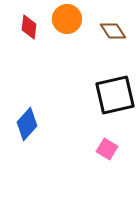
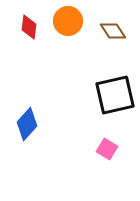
orange circle: moved 1 px right, 2 px down
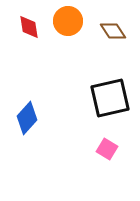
red diamond: rotated 15 degrees counterclockwise
black square: moved 5 px left, 3 px down
blue diamond: moved 6 px up
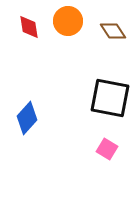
black square: rotated 24 degrees clockwise
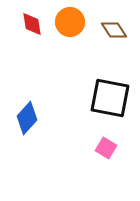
orange circle: moved 2 px right, 1 px down
red diamond: moved 3 px right, 3 px up
brown diamond: moved 1 px right, 1 px up
pink square: moved 1 px left, 1 px up
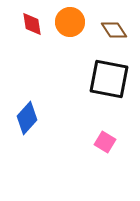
black square: moved 1 px left, 19 px up
pink square: moved 1 px left, 6 px up
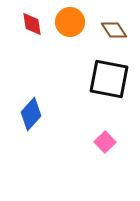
blue diamond: moved 4 px right, 4 px up
pink square: rotated 15 degrees clockwise
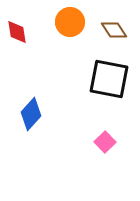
red diamond: moved 15 px left, 8 px down
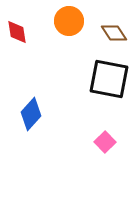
orange circle: moved 1 px left, 1 px up
brown diamond: moved 3 px down
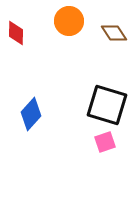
red diamond: moved 1 px left, 1 px down; rotated 10 degrees clockwise
black square: moved 2 px left, 26 px down; rotated 6 degrees clockwise
pink square: rotated 25 degrees clockwise
